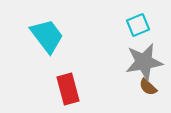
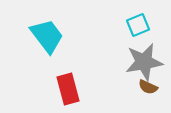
brown semicircle: rotated 18 degrees counterclockwise
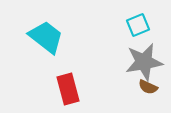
cyan trapezoid: moved 1 px left, 1 px down; rotated 15 degrees counterclockwise
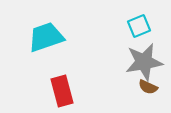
cyan square: moved 1 px right, 1 px down
cyan trapezoid: rotated 57 degrees counterclockwise
red rectangle: moved 6 px left, 2 px down
